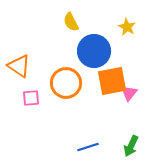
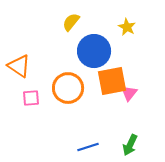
yellow semicircle: rotated 66 degrees clockwise
orange circle: moved 2 px right, 5 px down
green arrow: moved 1 px left, 1 px up
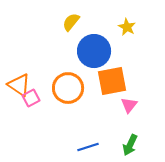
orange triangle: moved 19 px down
pink triangle: moved 12 px down
pink square: rotated 24 degrees counterclockwise
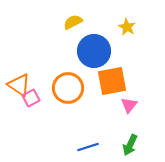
yellow semicircle: moved 2 px right; rotated 24 degrees clockwise
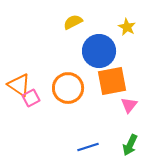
blue circle: moved 5 px right
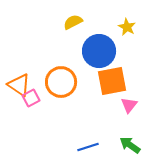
orange circle: moved 7 px left, 6 px up
green arrow: rotated 100 degrees clockwise
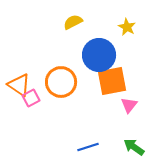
blue circle: moved 4 px down
green arrow: moved 4 px right, 2 px down
